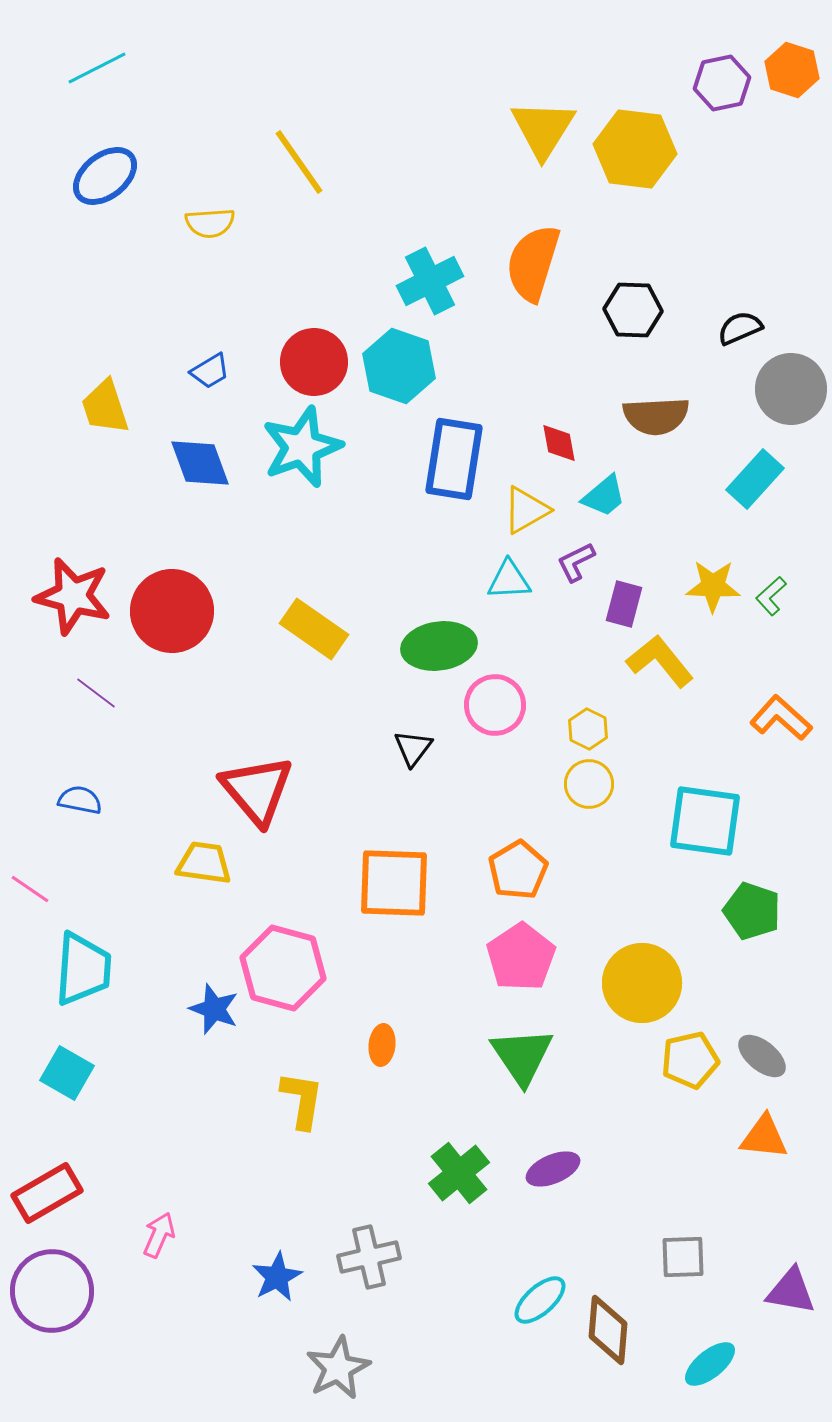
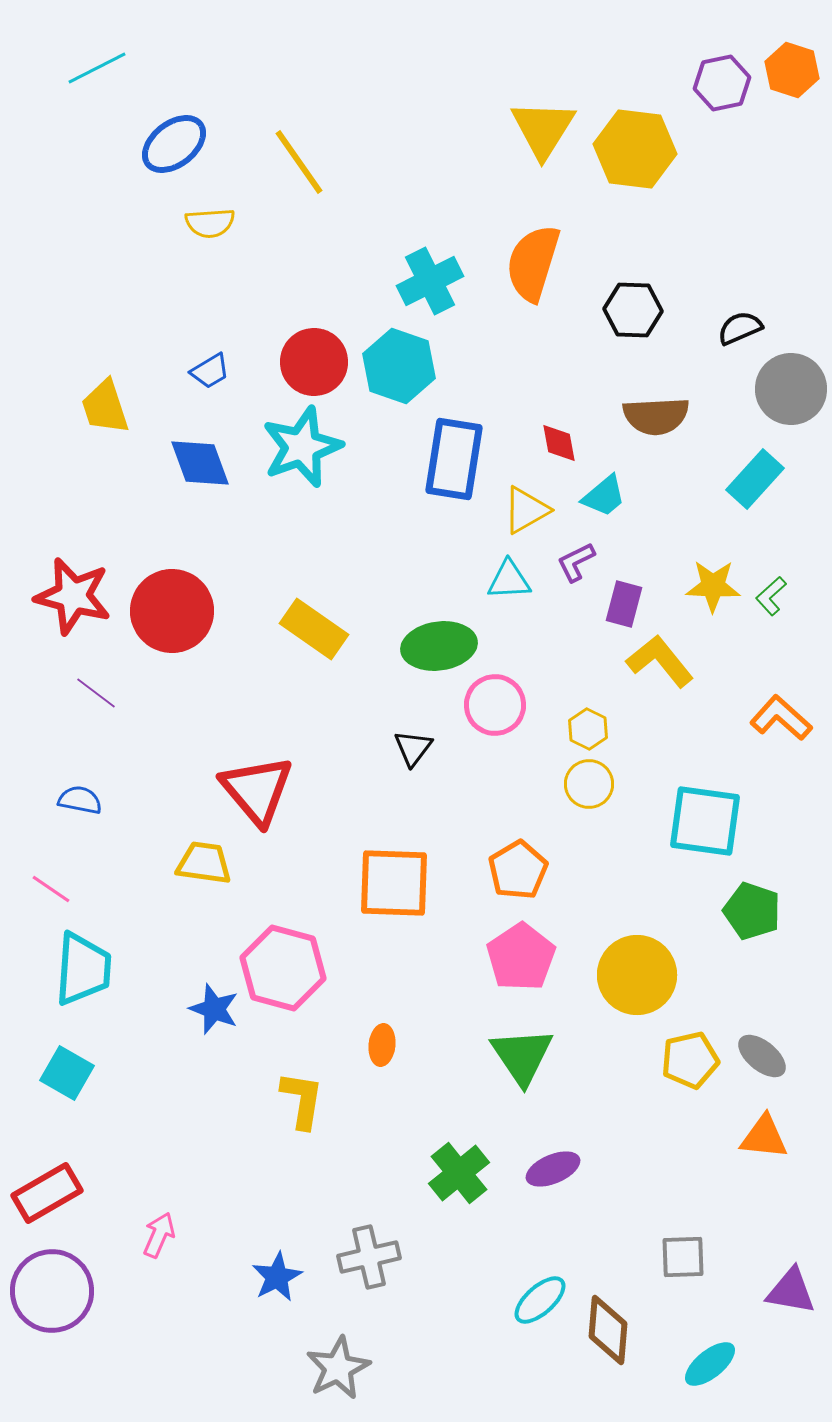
blue ellipse at (105, 176): moved 69 px right, 32 px up
pink line at (30, 889): moved 21 px right
yellow circle at (642, 983): moved 5 px left, 8 px up
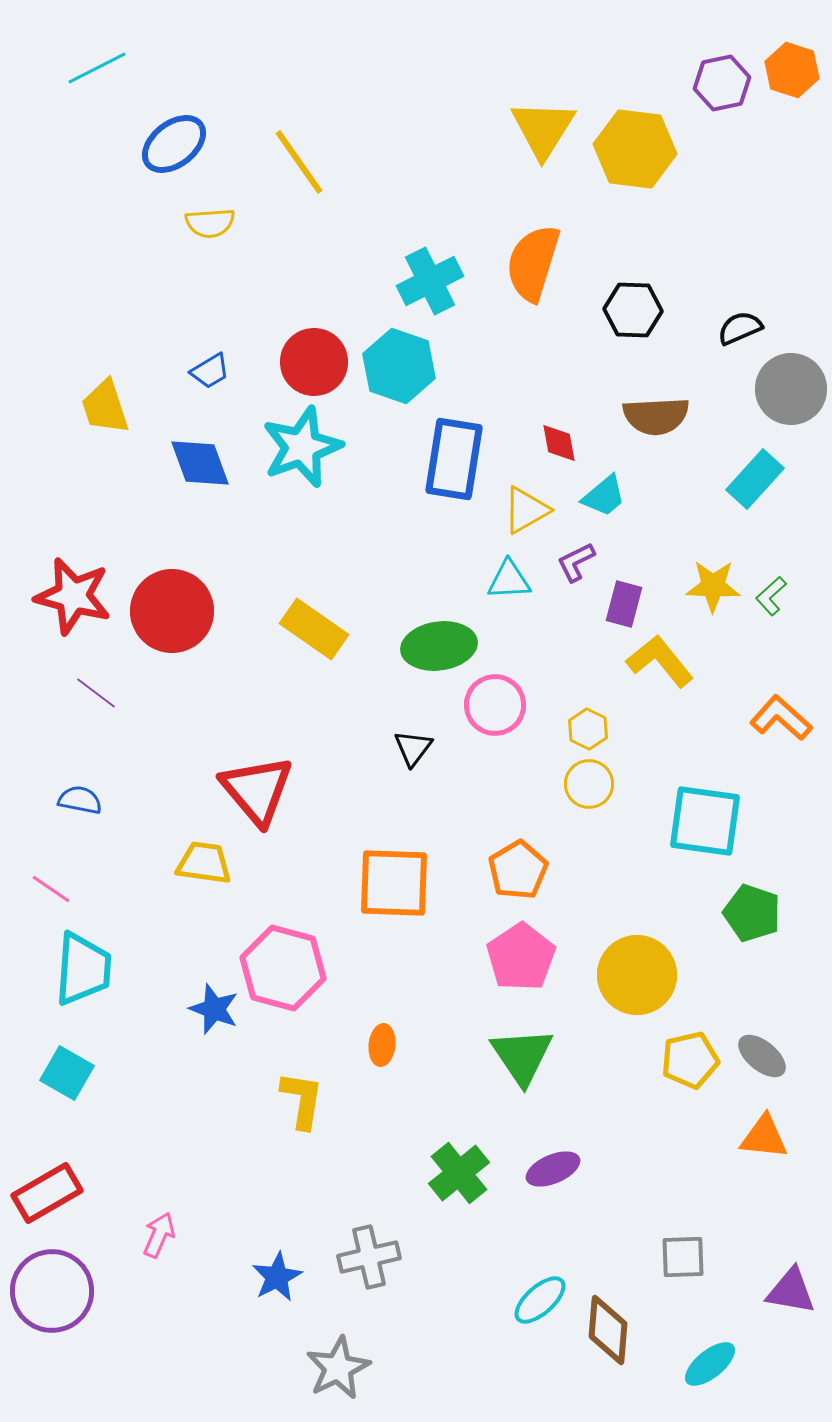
green pentagon at (752, 911): moved 2 px down
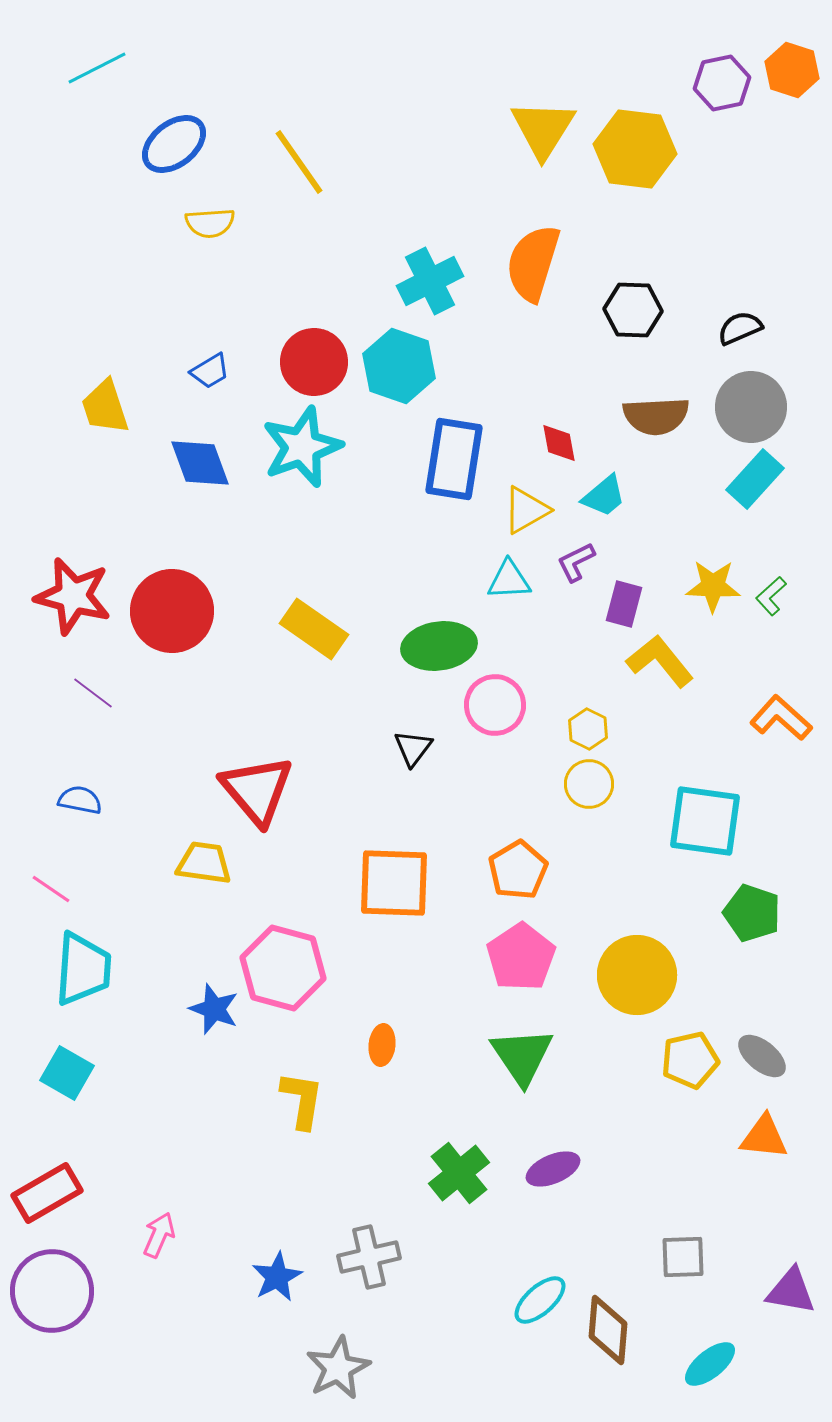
gray circle at (791, 389): moved 40 px left, 18 px down
purple line at (96, 693): moved 3 px left
